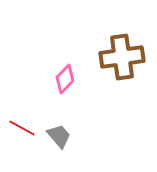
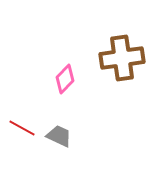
brown cross: moved 1 px down
gray trapezoid: rotated 24 degrees counterclockwise
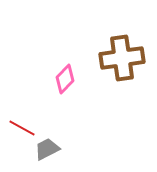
gray trapezoid: moved 12 px left, 13 px down; rotated 52 degrees counterclockwise
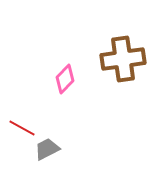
brown cross: moved 1 px right, 1 px down
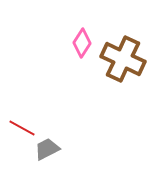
brown cross: rotated 33 degrees clockwise
pink diamond: moved 17 px right, 36 px up; rotated 12 degrees counterclockwise
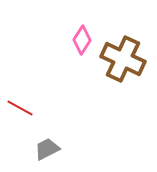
pink diamond: moved 3 px up
red line: moved 2 px left, 20 px up
